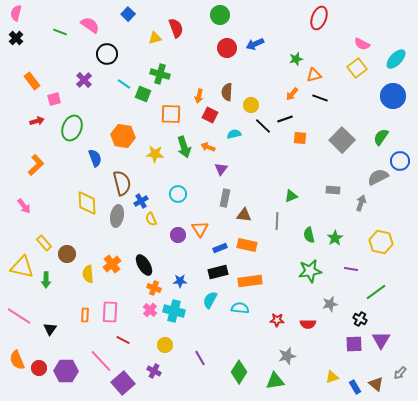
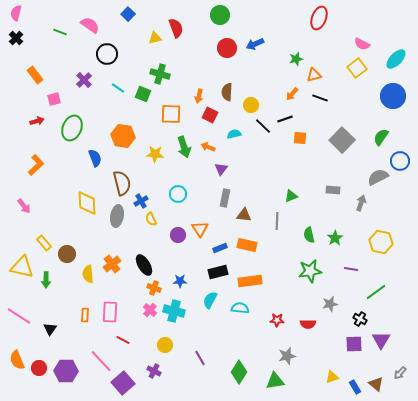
orange rectangle at (32, 81): moved 3 px right, 6 px up
cyan line at (124, 84): moved 6 px left, 4 px down
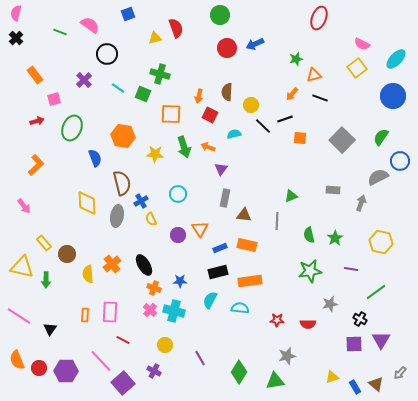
blue square at (128, 14): rotated 24 degrees clockwise
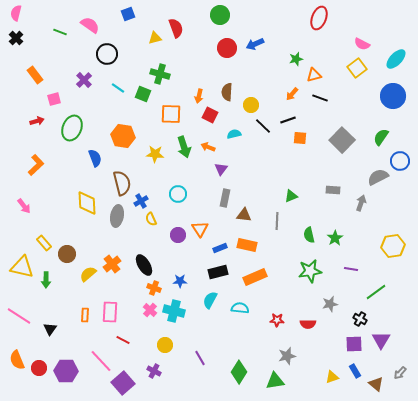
black line at (285, 119): moved 3 px right, 1 px down
yellow hexagon at (381, 242): moved 12 px right, 4 px down; rotated 20 degrees counterclockwise
yellow semicircle at (88, 274): rotated 54 degrees clockwise
orange rectangle at (250, 281): moved 5 px right, 4 px up; rotated 15 degrees counterclockwise
blue rectangle at (355, 387): moved 16 px up
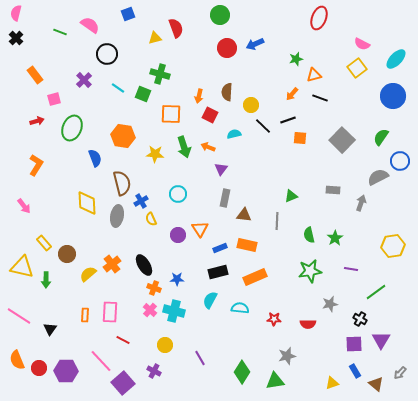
orange L-shape at (36, 165): rotated 15 degrees counterclockwise
blue star at (180, 281): moved 3 px left, 2 px up
red star at (277, 320): moved 3 px left, 1 px up
green diamond at (239, 372): moved 3 px right
yellow triangle at (332, 377): moved 6 px down
